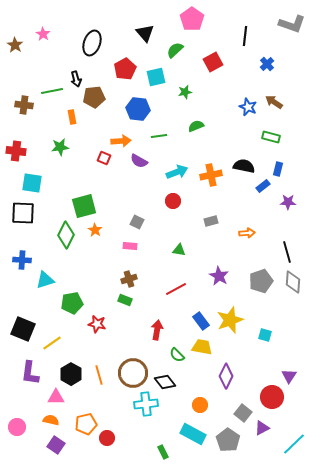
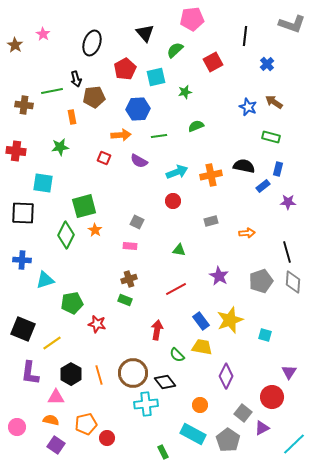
pink pentagon at (192, 19): rotated 30 degrees clockwise
blue hexagon at (138, 109): rotated 10 degrees counterclockwise
orange arrow at (121, 141): moved 6 px up
cyan square at (32, 183): moved 11 px right
purple triangle at (289, 376): moved 4 px up
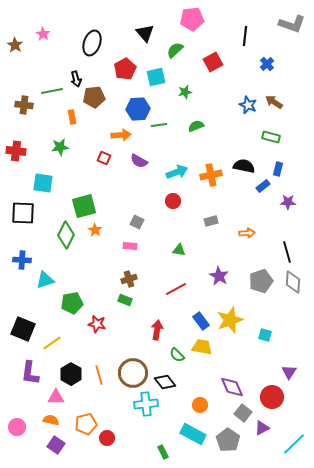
blue star at (248, 107): moved 2 px up
green line at (159, 136): moved 11 px up
purple diamond at (226, 376): moved 6 px right, 11 px down; rotated 50 degrees counterclockwise
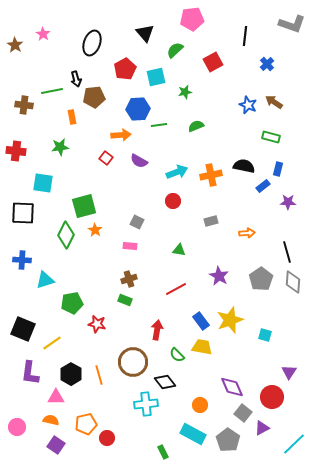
red square at (104, 158): moved 2 px right; rotated 16 degrees clockwise
gray pentagon at (261, 281): moved 2 px up; rotated 15 degrees counterclockwise
brown circle at (133, 373): moved 11 px up
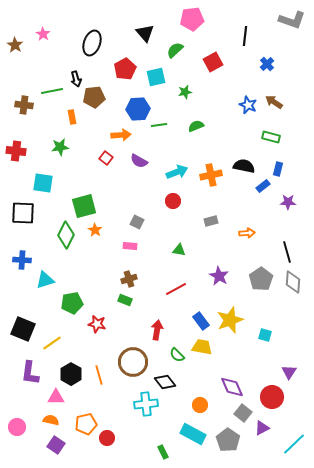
gray L-shape at (292, 24): moved 4 px up
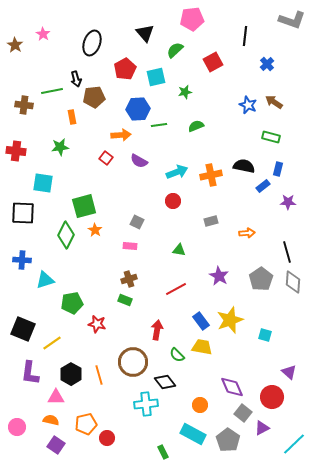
purple triangle at (289, 372): rotated 21 degrees counterclockwise
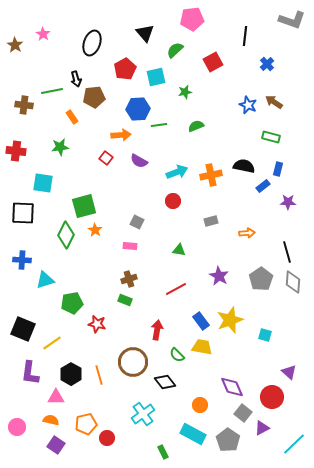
orange rectangle at (72, 117): rotated 24 degrees counterclockwise
cyan cross at (146, 404): moved 3 px left, 10 px down; rotated 30 degrees counterclockwise
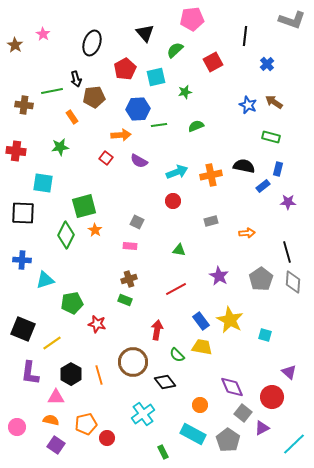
yellow star at (230, 320): rotated 24 degrees counterclockwise
